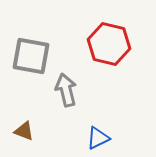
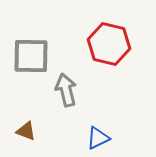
gray square: rotated 9 degrees counterclockwise
brown triangle: moved 2 px right
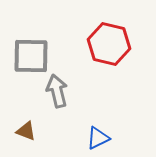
gray arrow: moved 9 px left, 1 px down
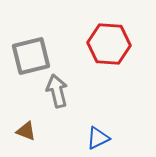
red hexagon: rotated 9 degrees counterclockwise
gray square: rotated 15 degrees counterclockwise
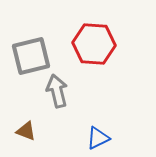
red hexagon: moved 15 px left
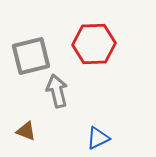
red hexagon: rotated 6 degrees counterclockwise
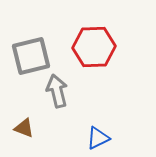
red hexagon: moved 3 px down
brown triangle: moved 2 px left, 3 px up
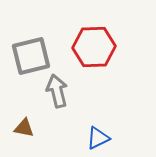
brown triangle: rotated 10 degrees counterclockwise
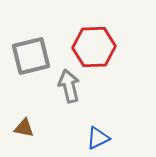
gray arrow: moved 12 px right, 5 px up
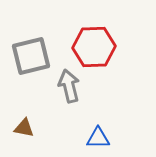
blue triangle: rotated 25 degrees clockwise
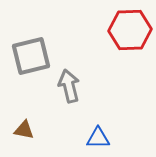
red hexagon: moved 36 px right, 17 px up
brown triangle: moved 2 px down
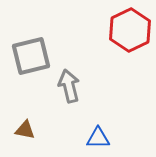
red hexagon: rotated 24 degrees counterclockwise
brown triangle: moved 1 px right
